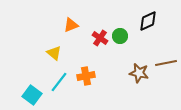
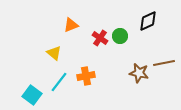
brown line: moved 2 px left
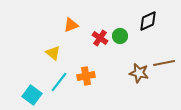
yellow triangle: moved 1 px left
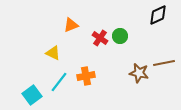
black diamond: moved 10 px right, 6 px up
yellow triangle: rotated 14 degrees counterclockwise
cyan square: rotated 18 degrees clockwise
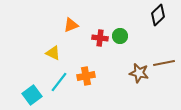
black diamond: rotated 20 degrees counterclockwise
red cross: rotated 28 degrees counterclockwise
